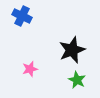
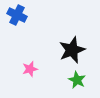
blue cross: moved 5 px left, 1 px up
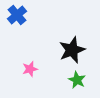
blue cross: rotated 24 degrees clockwise
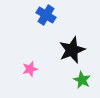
blue cross: moved 29 px right; rotated 18 degrees counterclockwise
green star: moved 5 px right
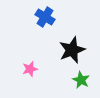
blue cross: moved 1 px left, 2 px down
green star: moved 1 px left
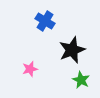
blue cross: moved 4 px down
